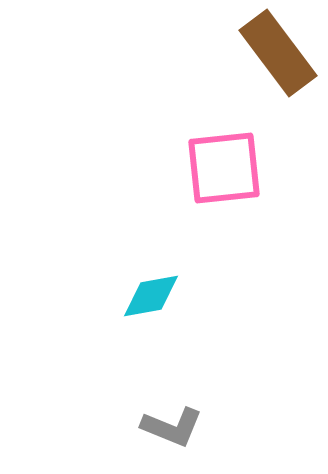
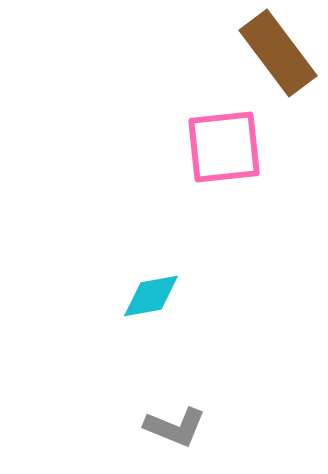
pink square: moved 21 px up
gray L-shape: moved 3 px right
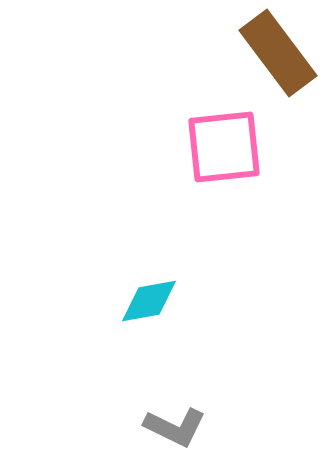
cyan diamond: moved 2 px left, 5 px down
gray L-shape: rotated 4 degrees clockwise
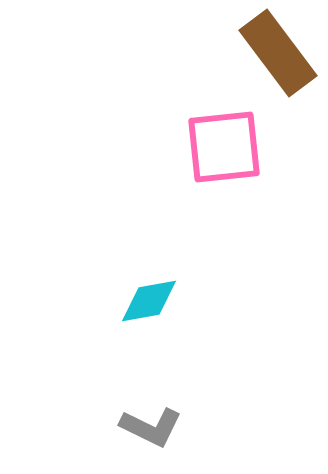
gray L-shape: moved 24 px left
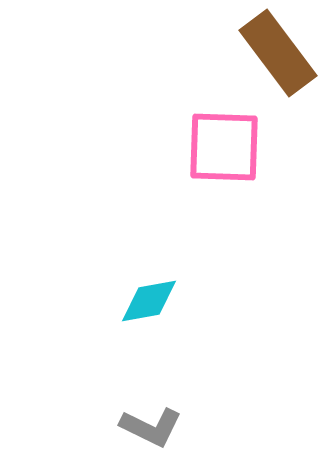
pink square: rotated 8 degrees clockwise
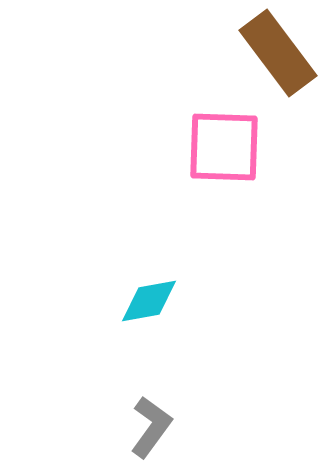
gray L-shape: rotated 80 degrees counterclockwise
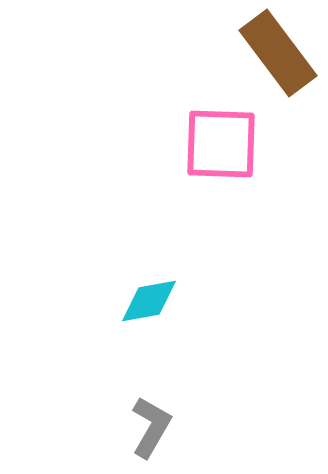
pink square: moved 3 px left, 3 px up
gray L-shape: rotated 6 degrees counterclockwise
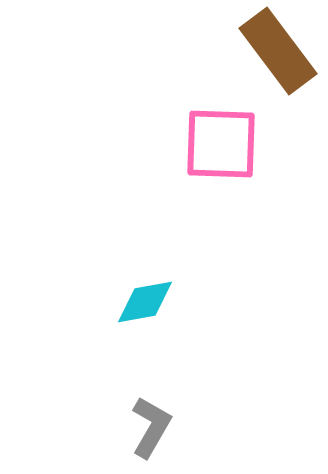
brown rectangle: moved 2 px up
cyan diamond: moved 4 px left, 1 px down
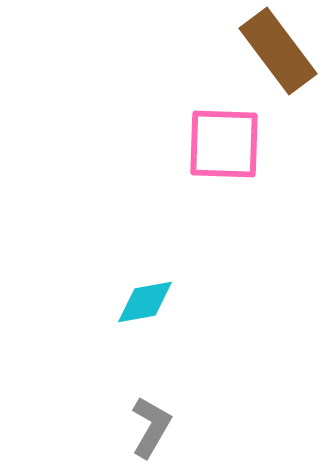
pink square: moved 3 px right
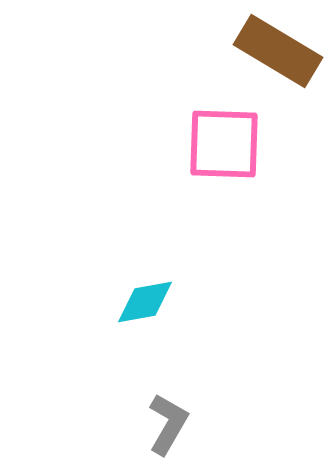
brown rectangle: rotated 22 degrees counterclockwise
gray L-shape: moved 17 px right, 3 px up
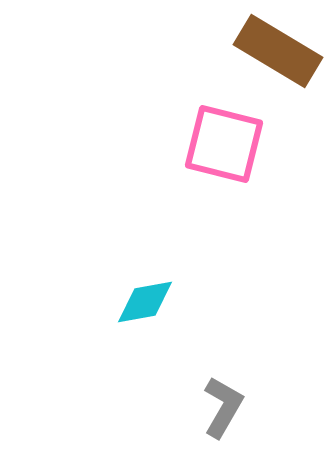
pink square: rotated 12 degrees clockwise
gray L-shape: moved 55 px right, 17 px up
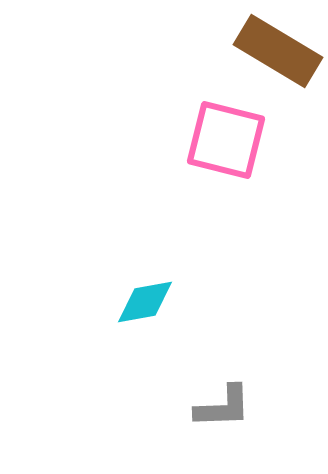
pink square: moved 2 px right, 4 px up
gray L-shape: rotated 58 degrees clockwise
